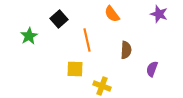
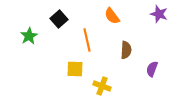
orange semicircle: moved 2 px down
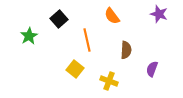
yellow square: rotated 36 degrees clockwise
yellow cross: moved 7 px right, 5 px up
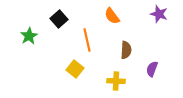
yellow cross: moved 7 px right; rotated 18 degrees counterclockwise
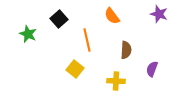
green star: moved 1 px left, 2 px up; rotated 18 degrees counterclockwise
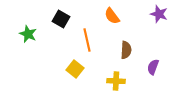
black square: moved 2 px right; rotated 18 degrees counterclockwise
purple semicircle: moved 1 px right, 2 px up
